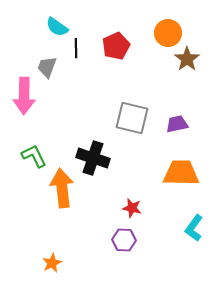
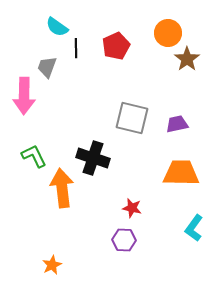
orange star: moved 2 px down
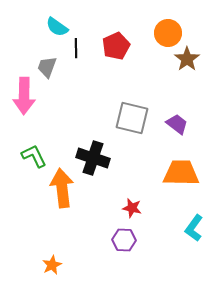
purple trapezoid: rotated 50 degrees clockwise
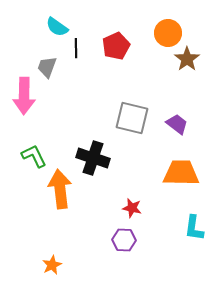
orange arrow: moved 2 px left, 1 px down
cyan L-shape: rotated 28 degrees counterclockwise
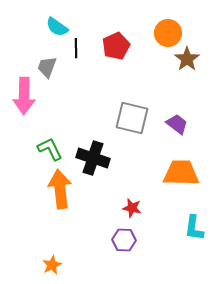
green L-shape: moved 16 px right, 7 px up
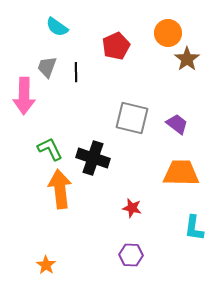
black line: moved 24 px down
purple hexagon: moved 7 px right, 15 px down
orange star: moved 6 px left; rotated 12 degrees counterclockwise
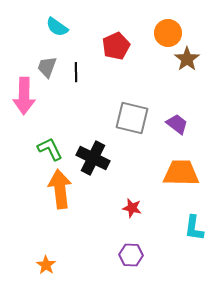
black cross: rotated 8 degrees clockwise
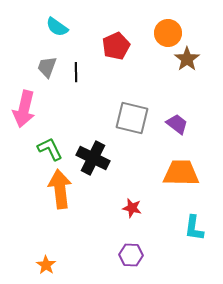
pink arrow: moved 13 px down; rotated 12 degrees clockwise
